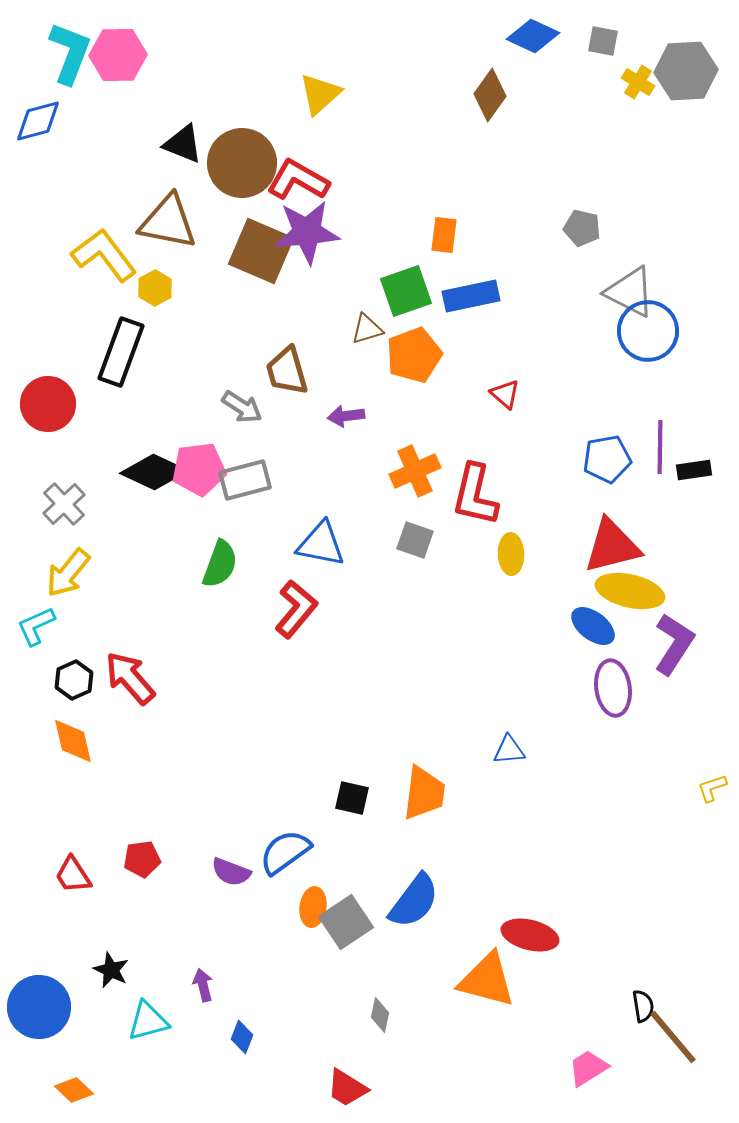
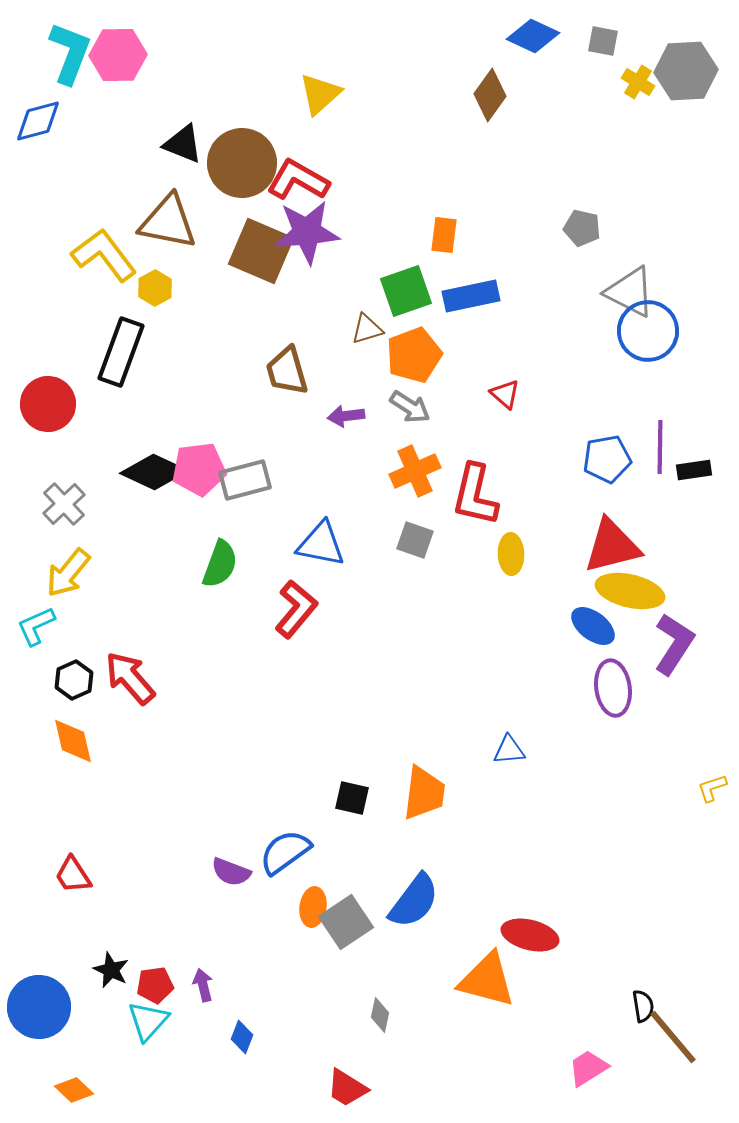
gray arrow at (242, 407): moved 168 px right
red pentagon at (142, 859): moved 13 px right, 126 px down
cyan triangle at (148, 1021): rotated 33 degrees counterclockwise
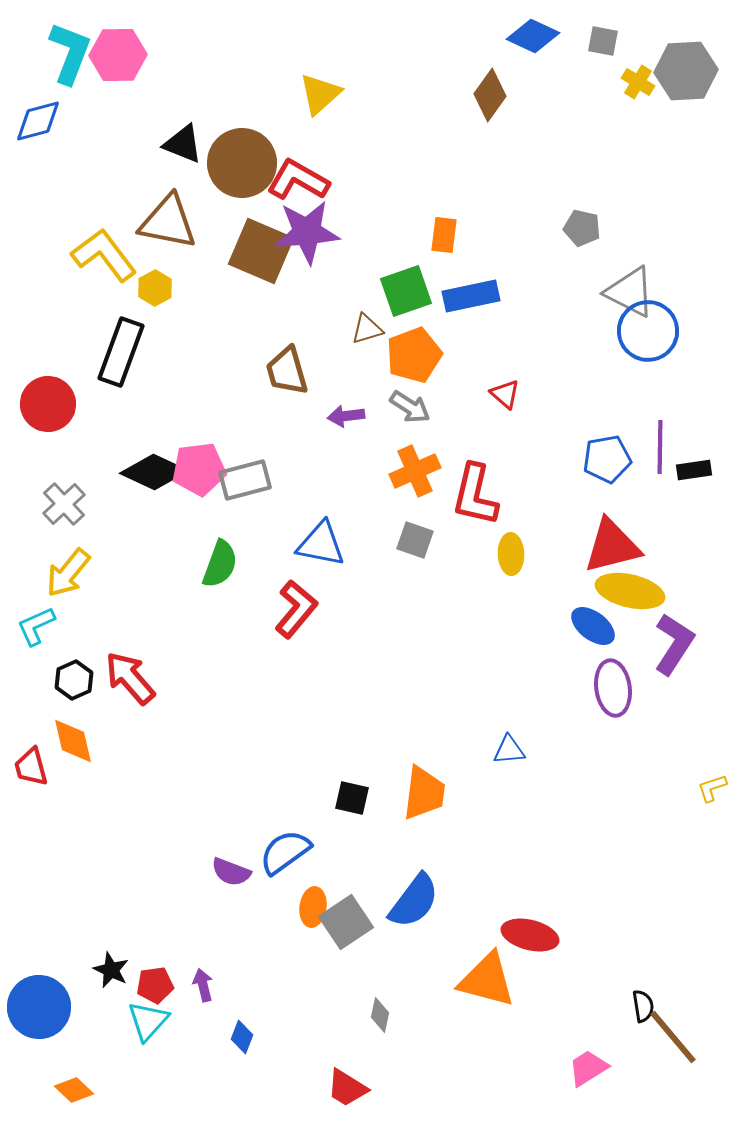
red trapezoid at (73, 875): moved 42 px left, 108 px up; rotated 18 degrees clockwise
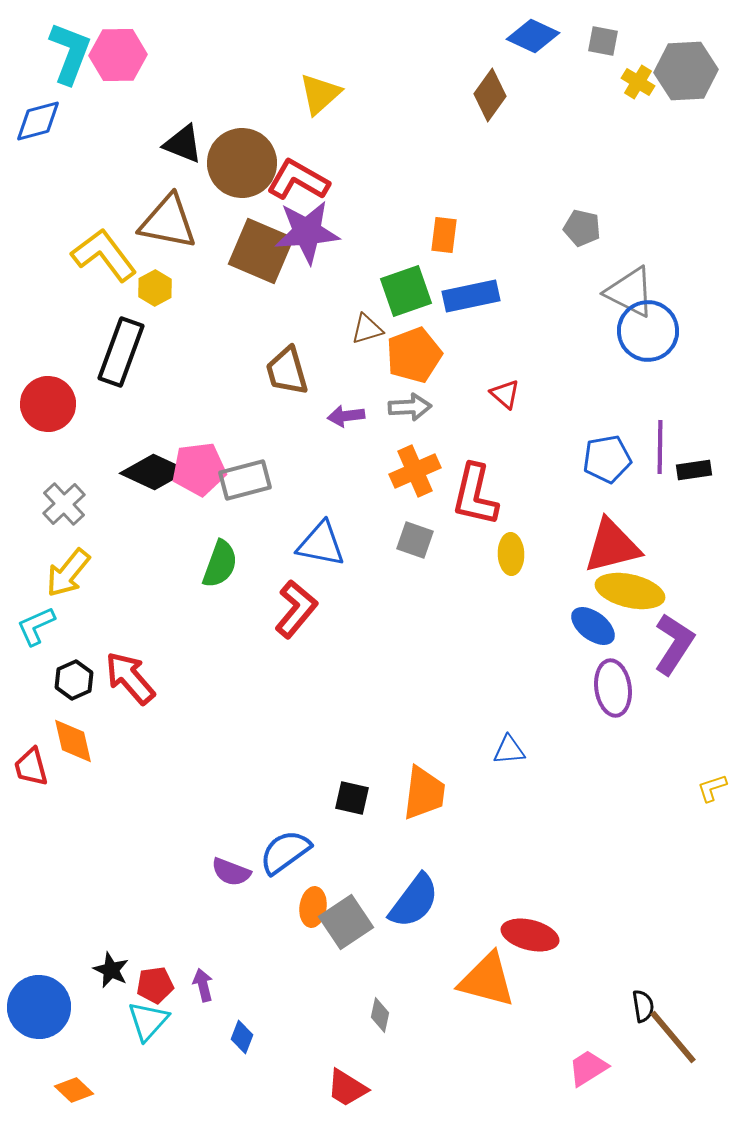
gray arrow at (410, 407): rotated 36 degrees counterclockwise
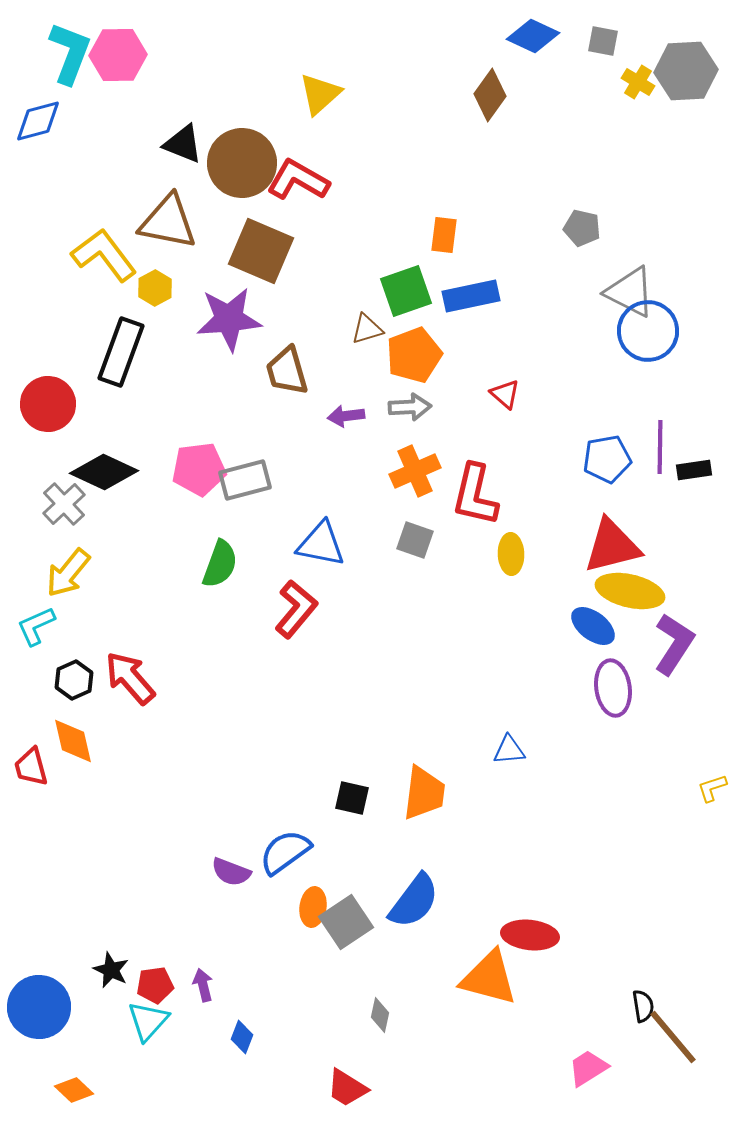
purple star at (307, 232): moved 78 px left, 87 px down
black diamond at (154, 472): moved 50 px left
red ellipse at (530, 935): rotated 8 degrees counterclockwise
orange triangle at (487, 980): moved 2 px right, 2 px up
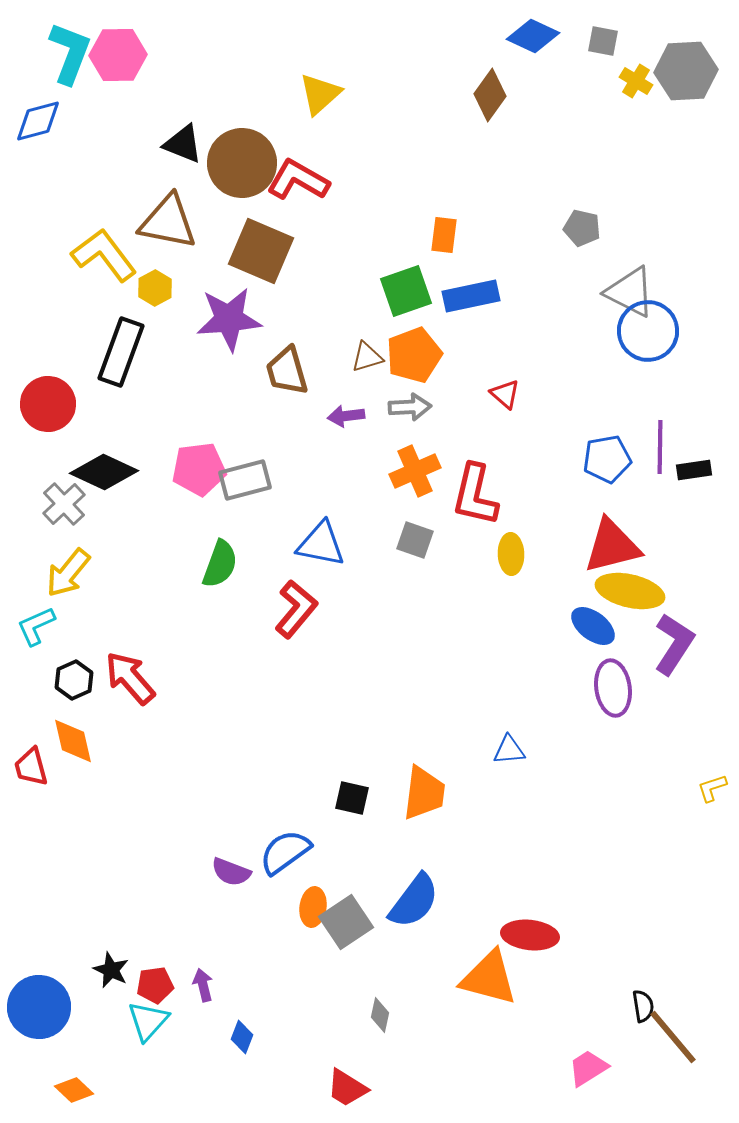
yellow cross at (638, 82): moved 2 px left, 1 px up
brown triangle at (367, 329): moved 28 px down
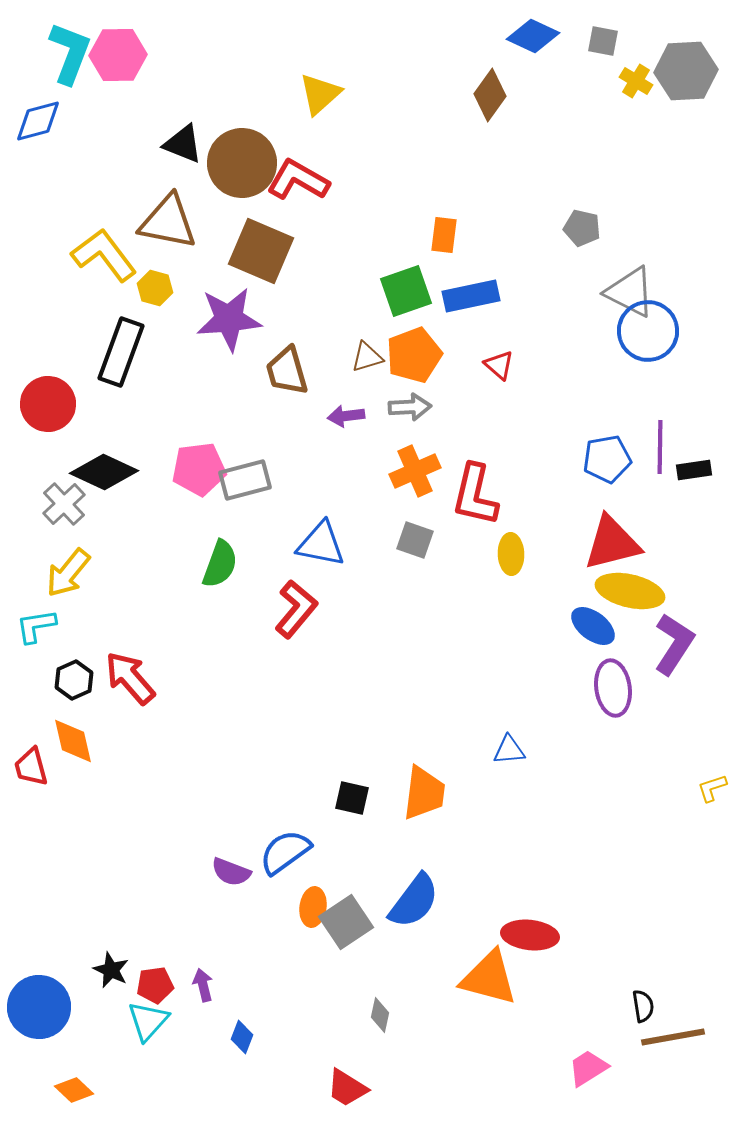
yellow hexagon at (155, 288): rotated 16 degrees counterclockwise
red triangle at (505, 394): moved 6 px left, 29 px up
red triangle at (612, 546): moved 3 px up
cyan L-shape at (36, 626): rotated 15 degrees clockwise
brown line at (673, 1037): rotated 60 degrees counterclockwise
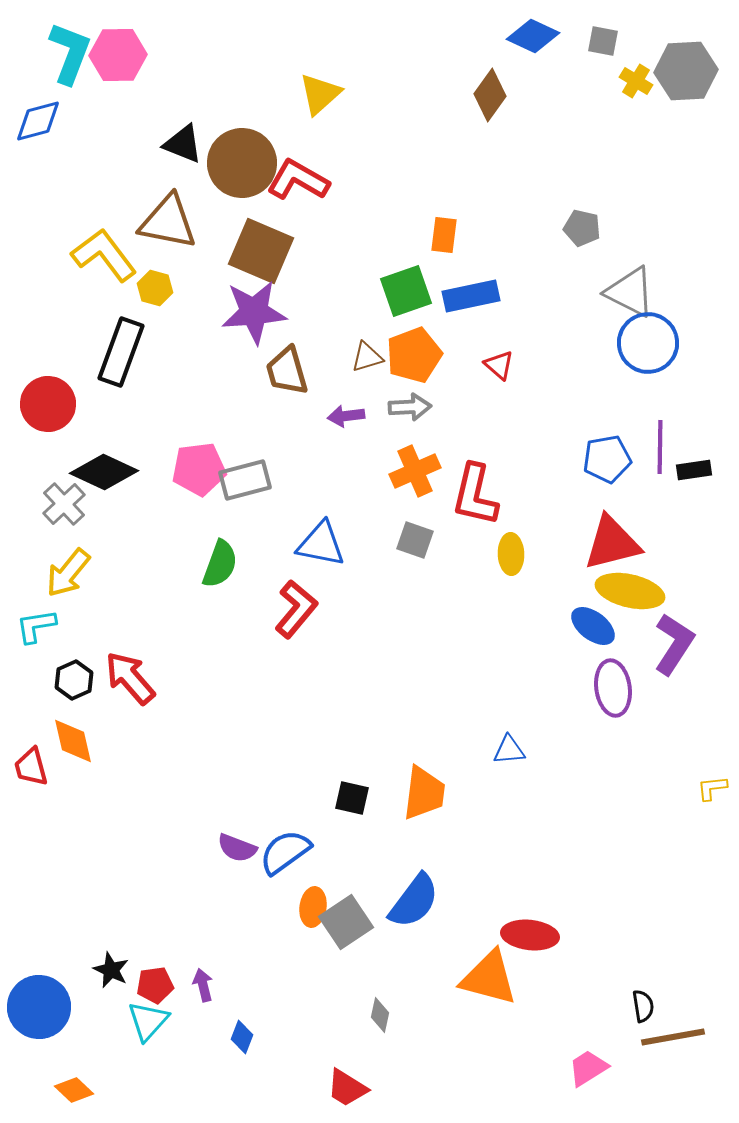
purple star at (229, 319): moved 25 px right, 7 px up
blue circle at (648, 331): moved 12 px down
yellow L-shape at (712, 788): rotated 12 degrees clockwise
purple semicircle at (231, 872): moved 6 px right, 24 px up
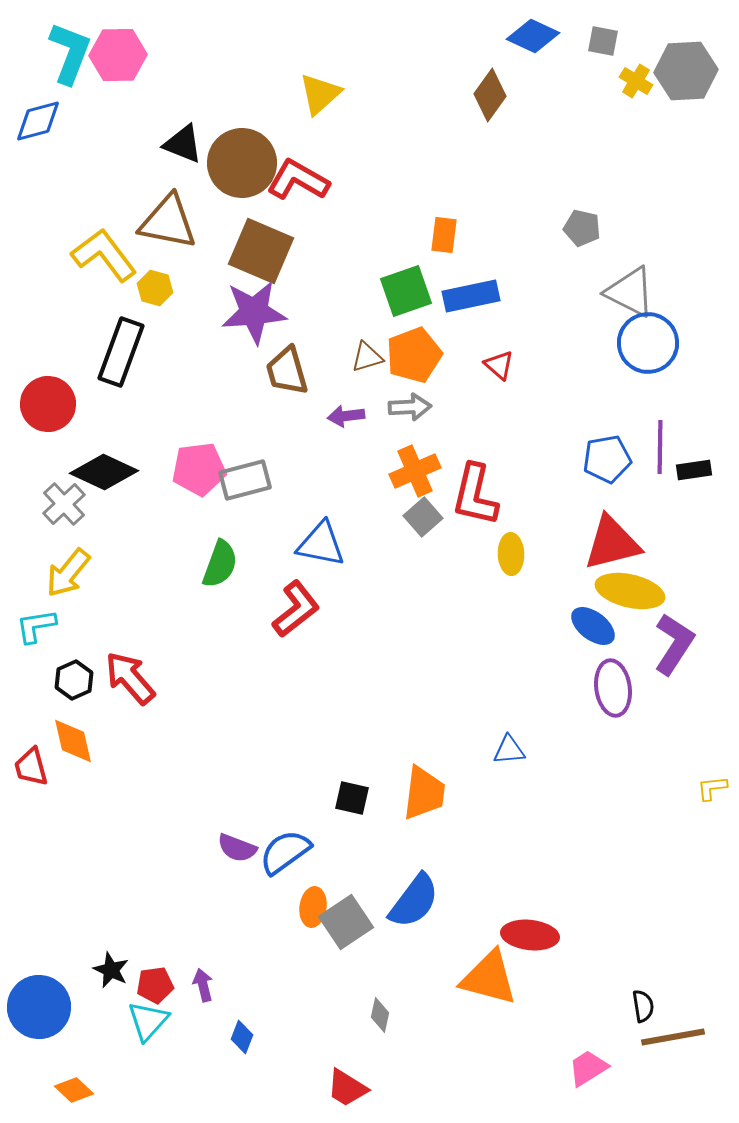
gray square at (415, 540): moved 8 px right, 23 px up; rotated 30 degrees clockwise
red L-shape at (296, 609): rotated 12 degrees clockwise
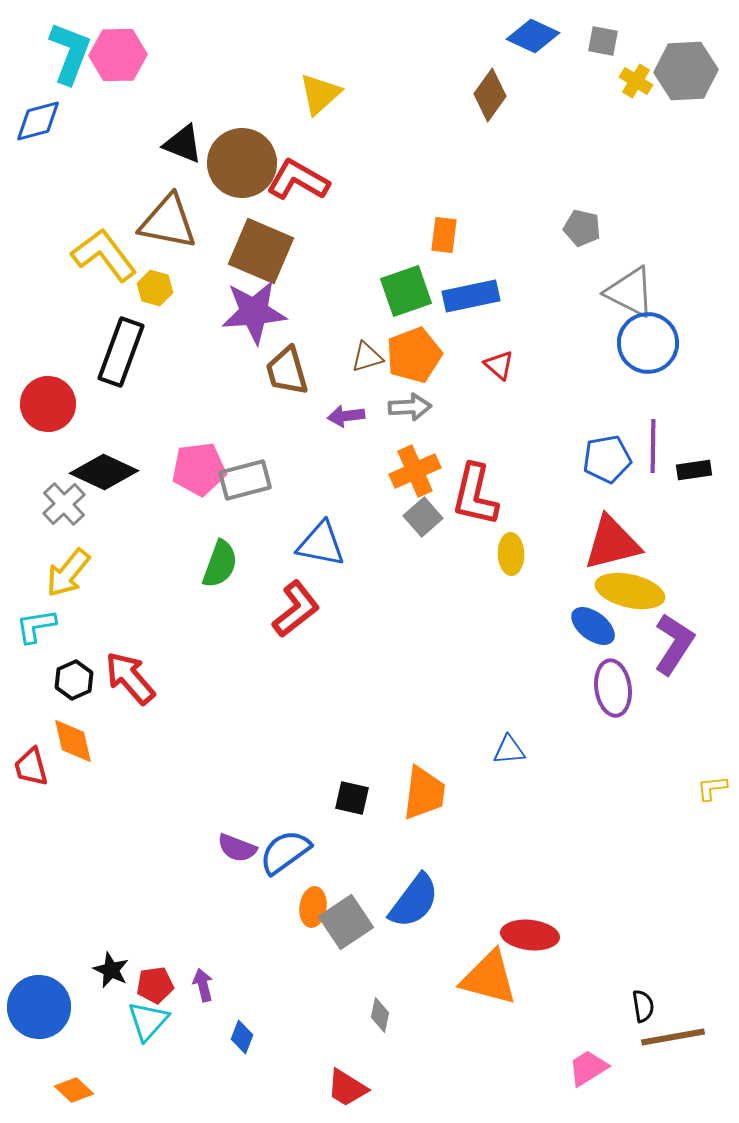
purple line at (660, 447): moved 7 px left, 1 px up
